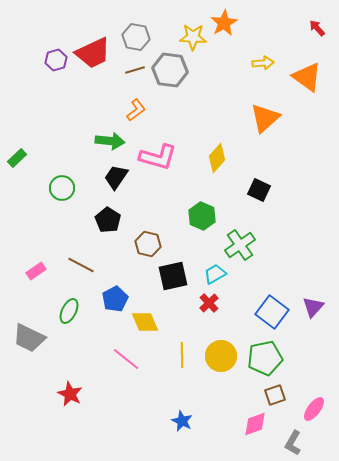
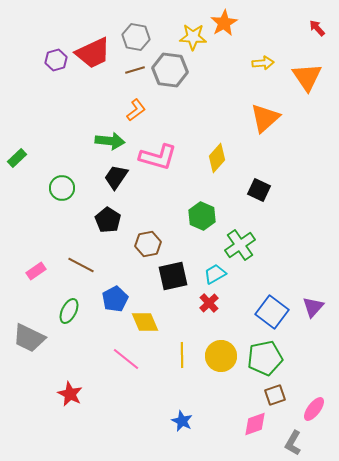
orange triangle at (307, 77): rotated 20 degrees clockwise
brown hexagon at (148, 244): rotated 25 degrees counterclockwise
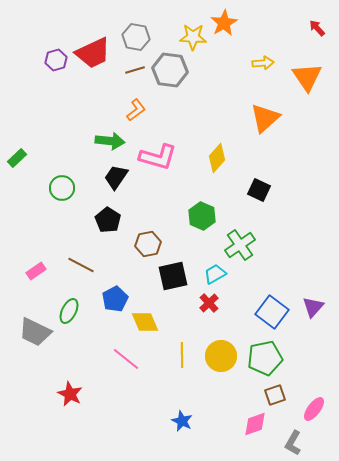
gray trapezoid at (29, 338): moved 6 px right, 6 px up
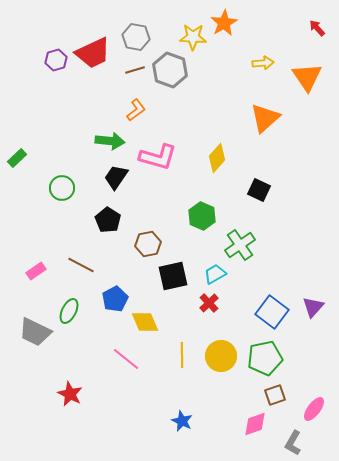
gray hexagon at (170, 70): rotated 12 degrees clockwise
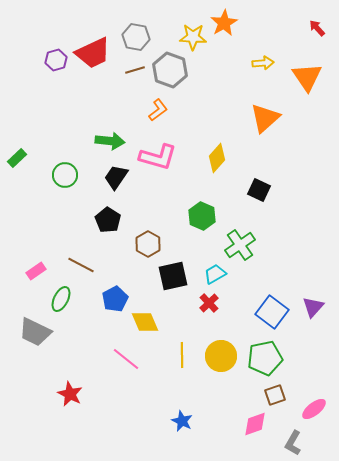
orange L-shape at (136, 110): moved 22 px right
green circle at (62, 188): moved 3 px right, 13 px up
brown hexagon at (148, 244): rotated 20 degrees counterclockwise
green ellipse at (69, 311): moved 8 px left, 12 px up
pink ellipse at (314, 409): rotated 15 degrees clockwise
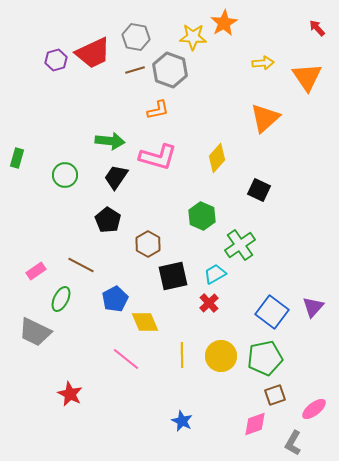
orange L-shape at (158, 110): rotated 25 degrees clockwise
green rectangle at (17, 158): rotated 30 degrees counterclockwise
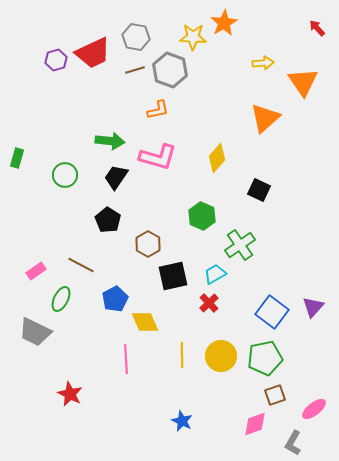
orange triangle at (307, 77): moved 4 px left, 5 px down
pink line at (126, 359): rotated 48 degrees clockwise
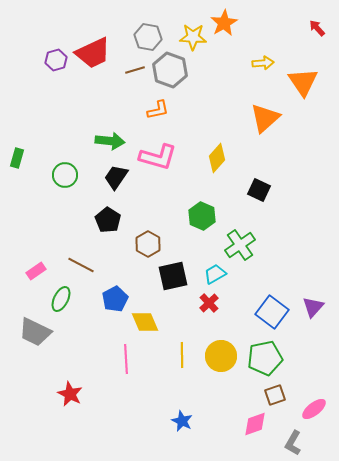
gray hexagon at (136, 37): moved 12 px right
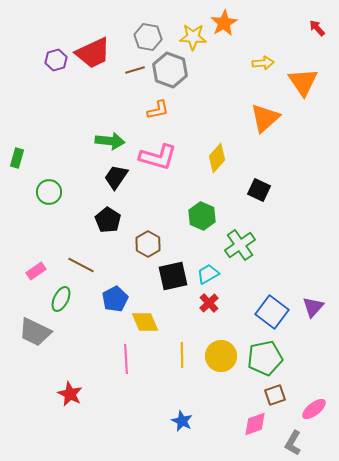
green circle at (65, 175): moved 16 px left, 17 px down
cyan trapezoid at (215, 274): moved 7 px left
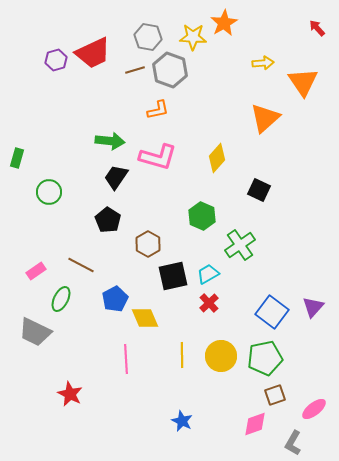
yellow diamond at (145, 322): moved 4 px up
